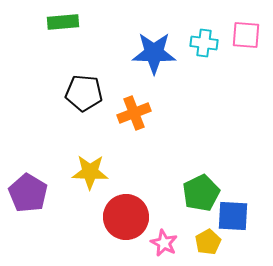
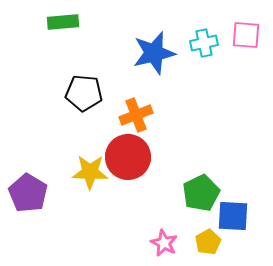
cyan cross: rotated 20 degrees counterclockwise
blue star: rotated 15 degrees counterclockwise
orange cross: moved 2 px right, 2 px down
red circle: moved 2 px right, 60 px up
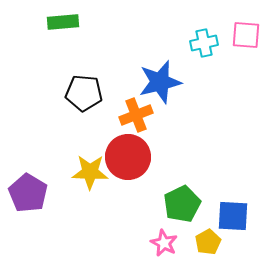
blue star: moved 6 px right, 29 px down
green pentagon: moved 19 px left, 11 px down
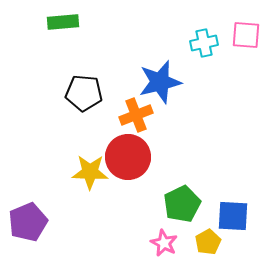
purple pentagon: moved 29 px down; rotated 18 degrees clockwise
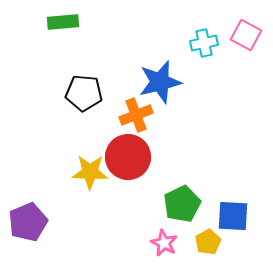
pink square: rotated 24 degrees clockwise
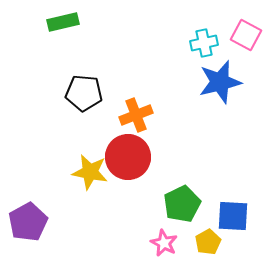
green rectangle: rotated 8 degrees counterclockwise
blue star: moved 60 px right
yellow star: rotated 9 degrees clockwise
purple pentagon: rotated 6 degrees counterclockwise
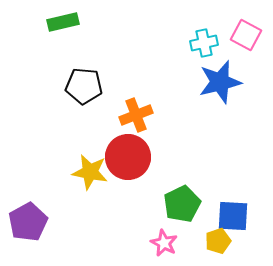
black pentagon: moved 7 px up
yellow pentagon: moved 10 px right, 1 px up; rotated 10 degrees clockwise
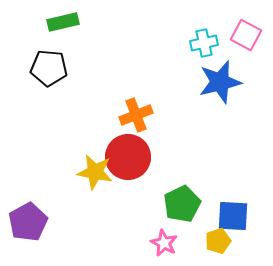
black pentagon: moved 35 px left, 18 px up
yellow star: moved 5 px right
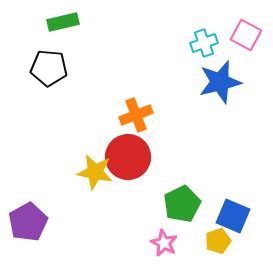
cyan cross: rotated 8 degrees counterclockwise
blue square: rotated 20 degrees clockwise
